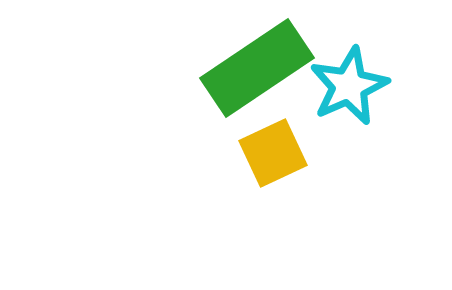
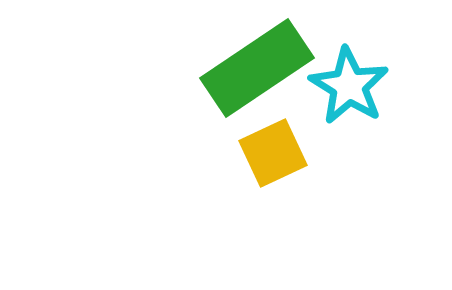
cyan star: rotated 16 degrees counterclockwise
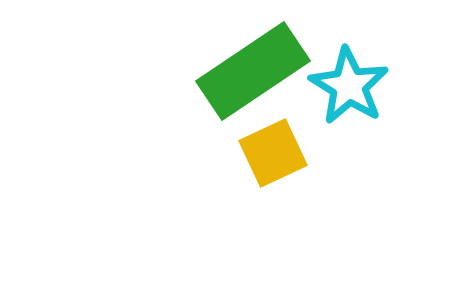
green rectangle: moved 4 px left, 3 px down
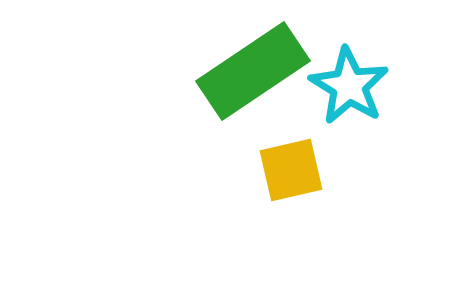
yellow square: moved 18 px right, 17 px down; rotated 12 degrees clockwise
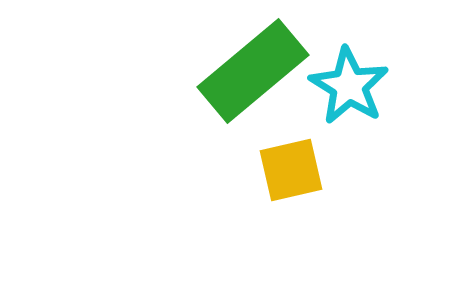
green rectangle: rotated 6 degrees counterclockwise
